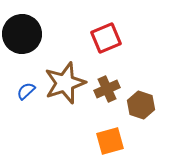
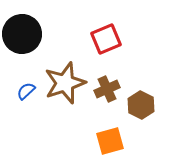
red square: moved 1 px down
brown hexagon: rotated 8 degrees clockwise
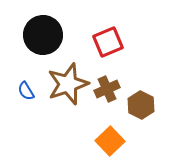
black circle: moved 21 px right, 1 px down
red square: moved 2 px right, 3 px down
brown star: moved 3 px right, 1 px down
blue semicircle: rotated 78 degrees counterclockwise
orange square: rotated 28 degrees counterclockwise
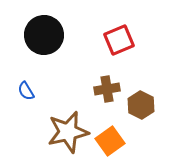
black circle: moved 1 px right
red square: moved 11 px right, 2 px up
brown star: moved 48 px down; rotated 6 degrees clockwise
brown cross: rotated 15 degrees clockwise
orange square: rotated 8 degrees clockwise
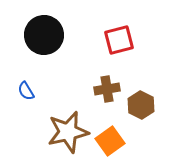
red square: rotated 8 degrees clockwise
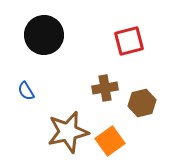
red square: moved 10 px right, 1 px down
brown cross: moved 2 px left, 1 px up
brown hexagon: moved 1 px right, 2 px up; rotated 20 degrees clockwise
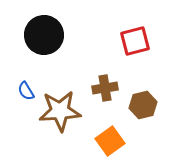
red square: moved 6 px right
brown hexagon: moved 1 px right, 2 px down
brown star: moved 8 px left, 21 px up; rotated 9 degrees clockwise
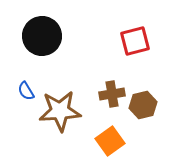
black circle: moved 2 px left, 1 px down
brown cross: moved 7 px right, 6 px down
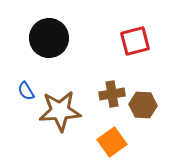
black circle: moved 7 px right, 2 px down
brown hexagon: rotated 16 degrees clockwise
orange square: moved 2 px right, 1 px down
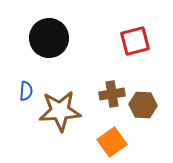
blue semicircle: rotated 144 degrees counterclockwise
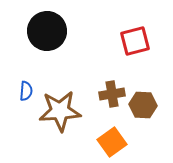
black circle: moved 2 px left, 7 px up
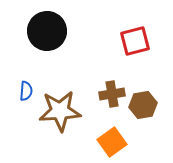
brown hexagon: rotated 12 degrees counterclockwise
